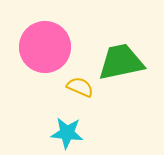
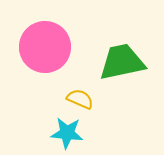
green trapezoid: moved 1 px right
yellow semicircle: moved 12 px down
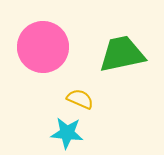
pink circle: moved 2 px left
green trapezoid: moved 8 px up
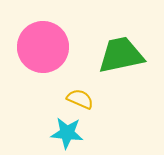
green trapezoid: moved 1 px left, 1 px down
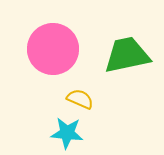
pink circle: moved 10 px right, 2 px down
green trapezoid: moved 6 px right
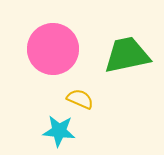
cyan star: moved 8 px left, 2 px up
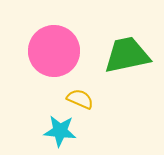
pink circle: moved 1 px right, 2 px down
cyan star: moved 1 px right
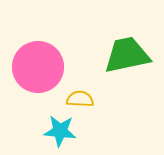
pink circle: moved 16 px left, 16 px down
yellow semicircle: rotated 20 degrees counterclockwise
